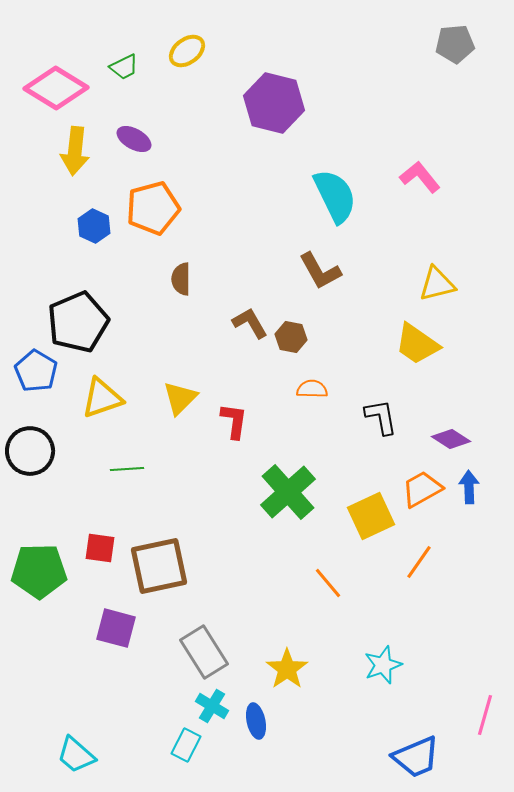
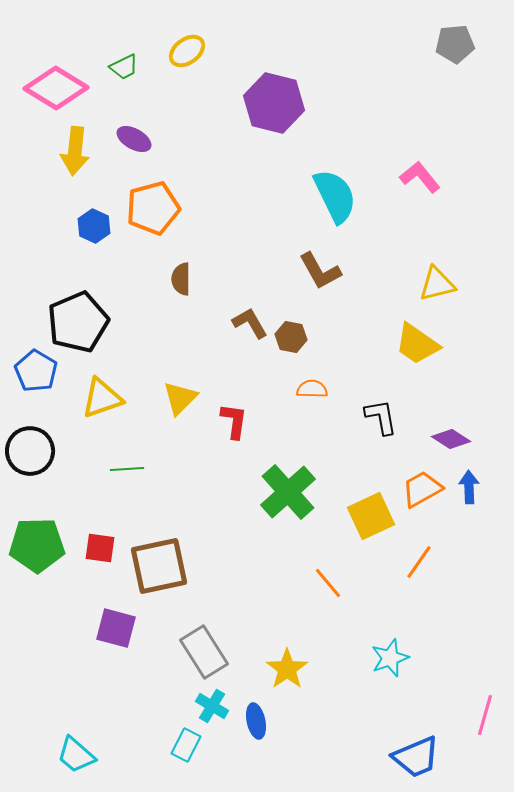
green pentagon at (39, 571): moved 2 px left, 26 px up
cyan star at (383, 665): moved 7 px right, 7 px up
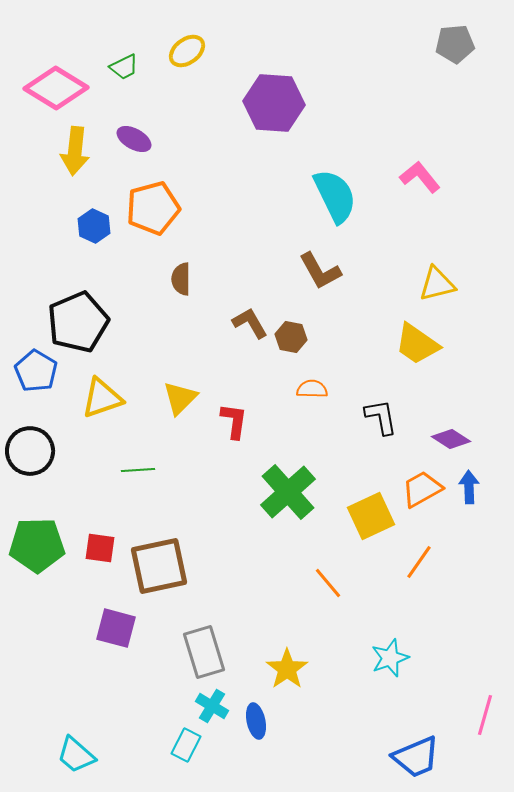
purple hexagon at (274, 103): rotated 10 degrees counterclockwise
green line at (127, 469): moved 11 px right, 1 px down
gray rectangle at (204, 652): rotated 15 degrees clockwise
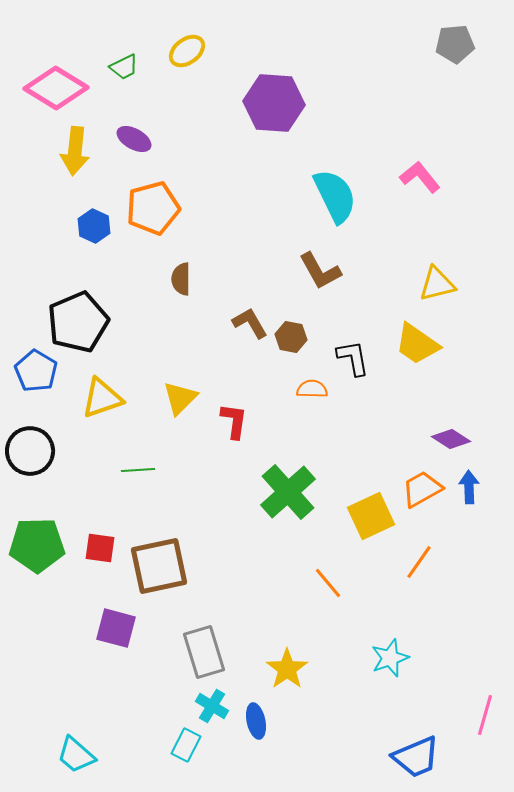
black L-shape at (381, 417): moved 28 px left, 59 px up
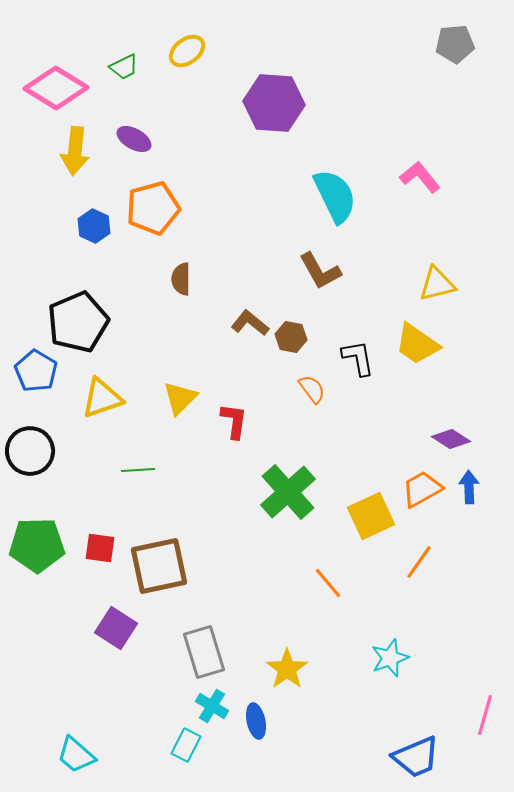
brown L-shape at (250, 323): rotated 21 degrees counterclockwise
black L-shape at (353, 358): moved 5 px right
orange semicircle at (312, 389): rotated 52 degrees clockwise
purple square at (116, 628): rotated 18 degrees clockwise
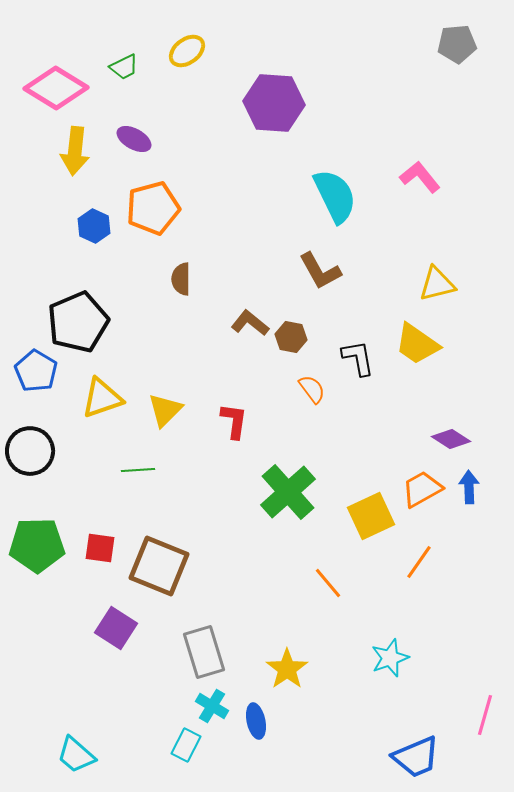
gray pentagon at (455, 44): moved 2 px right
yellow triangle at (180, 398): moved 15 px left, 12 px down
brown square at (159, 566): rotated 34 degrees clockwise
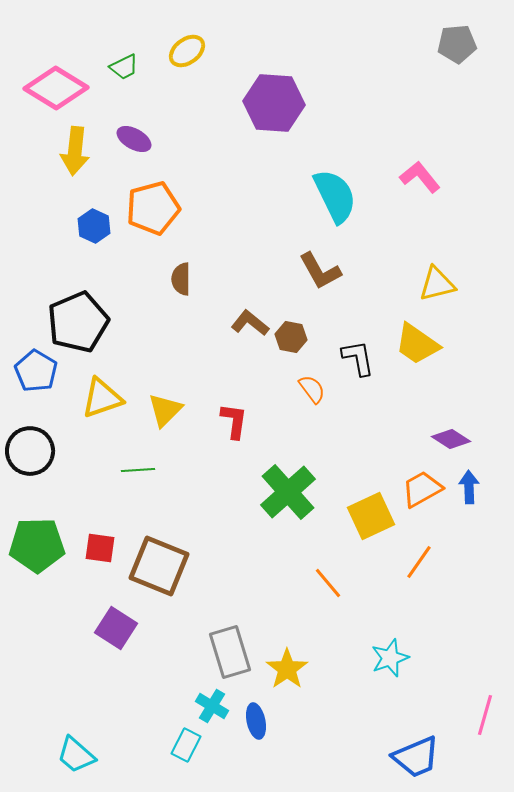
gray rectangle at (204, 652): moved 26 px right
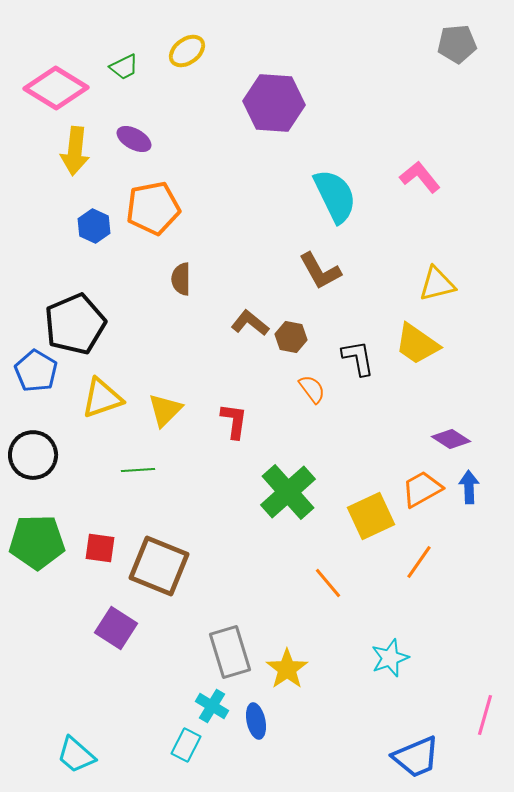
orange pentagon at (153, 208): rotated 4 degrees clockwise
black pentagon at (78, 322): moved 3 px left, 2 px down
black circle at (30, 451): moved 3 px right, 4 px down
green pentagon at (37, 545): moved 3 px up
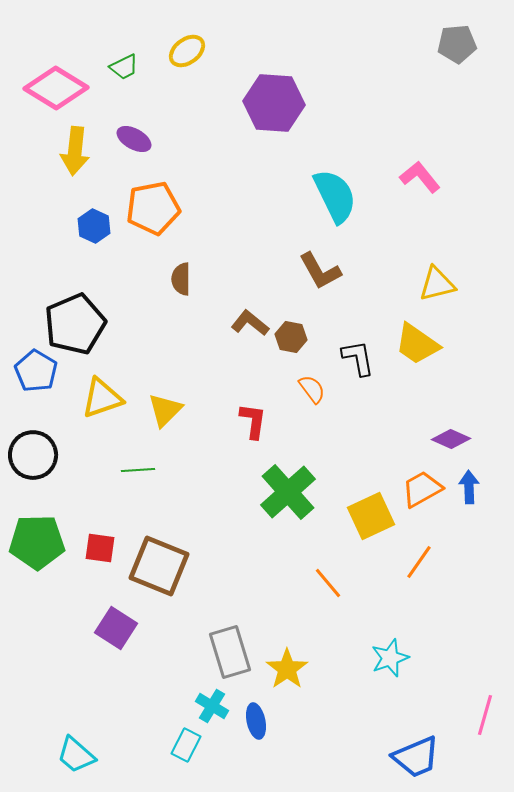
red L-shape at (234, 421): moved 19 px right
purple diamond at (451, 439): rotated 9 degrees counterclockwise
